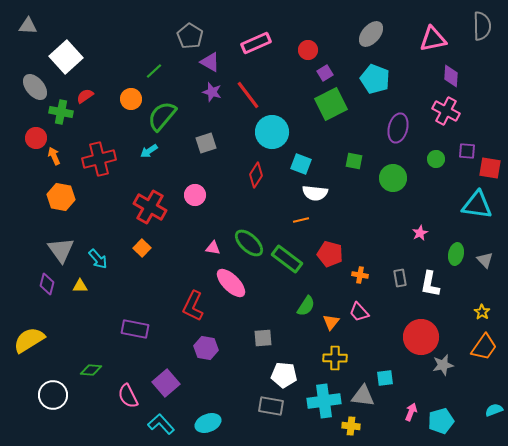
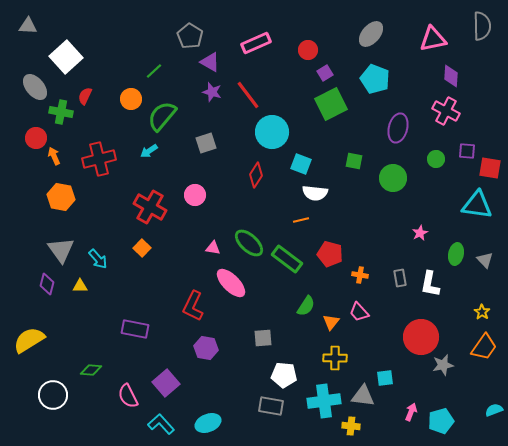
red semicircle at (85, 96): rotated 30 degrees counterclockwise
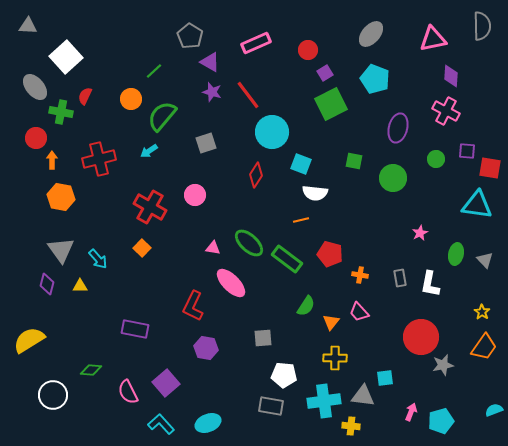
orange arrow at (54, 156): moved 2 px left, 4 px down; rotated 24 degrees clockwise
pink semicircle at (128, 396): moved 4 px up
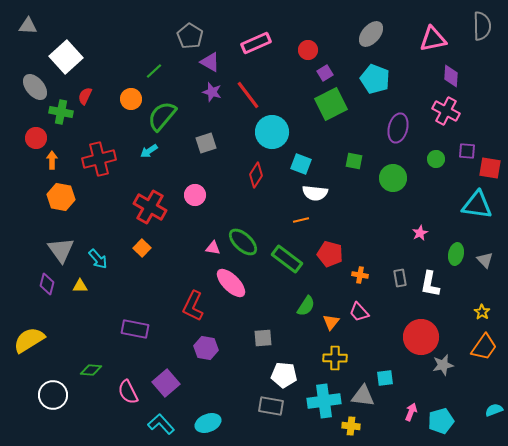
green ellipse at (249, 243): moved 6 px left, 1 px up
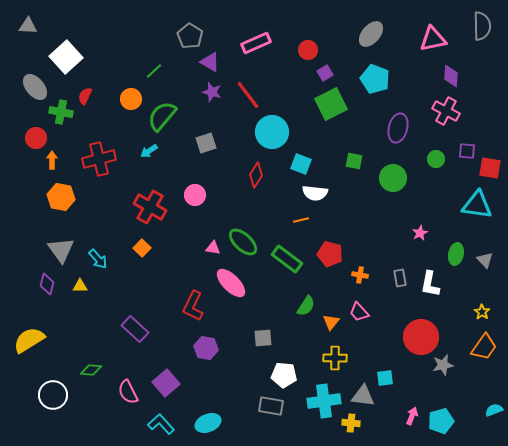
purple rectangle at (135, 329): rotated 32 degrees clockwise
pink arrow at (411, 412): moved 1 px right, 4 px down
yellow cross at (351, 426): moved 3 px up
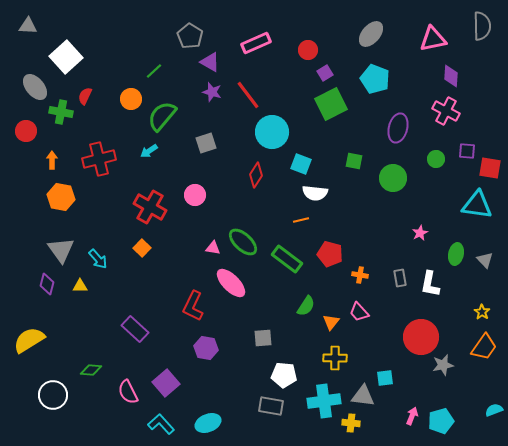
red circle at (36, 138): moved 10 px left, 7 px up
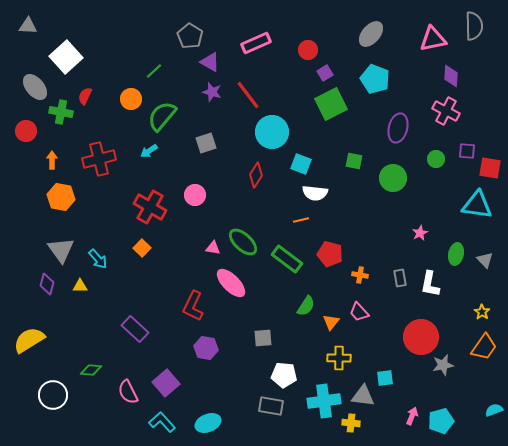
gray semicircle at (482, 26): moved 8 px left
yellow cross at (335, 358): moved 4 px right
cyan L-shape at (161, 424): moved 1 px right, 2 px up
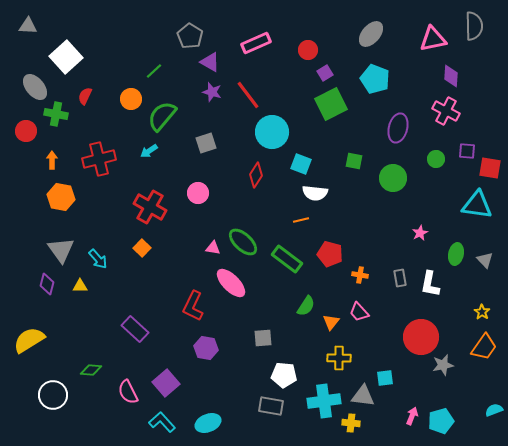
green cross at (61, 112): moved 5 px left, 2 px down
pink circle at (195, 195): moved 3 px right, 2 px up
